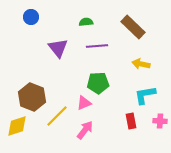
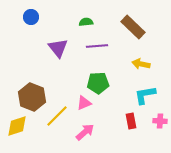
pink arrow: moved 2 px down; rotated 12 degrees clockwise
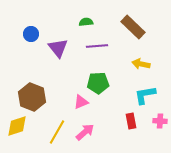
blue circle: moved 17 px down
pink triangle: moved 3 px left, 1 px up
yellow line: moved 16 px down; rotated 15 degrees counterclockwise
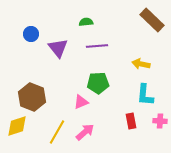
brown rectangle: moved 19 px right, 7 px up
cyan L-shape: rotated 75 degrees counterclockwise
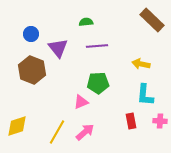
brown hexagon: moved 27 px up
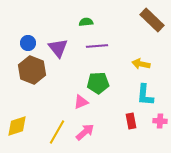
blue circle: moved 3 px left, 9 px down
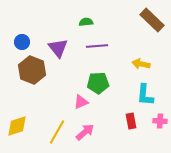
blue circle: moved 6 px left, 1 px up
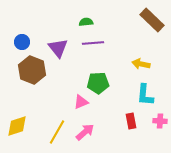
purple line: moved 4 px left, 3 px up
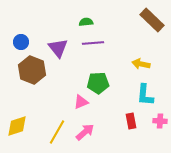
blue circle: moved 1 px left
